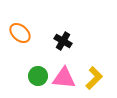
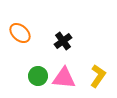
black cross: rotated 24 degrees clockwise
yellow L-shape: moved 4 px right, 2 px up; rotated 10 degrees counterclockwise
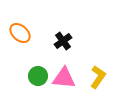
yellow L-shape: moved 1 px down
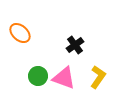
black cross: moved 12 px right, 4 px down
pink triangle: rotated 15 degrees clockwise
